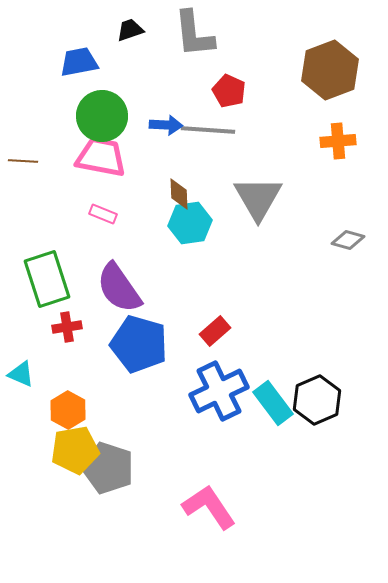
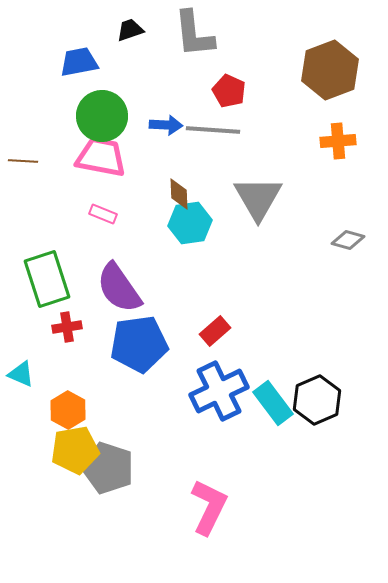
gray line: moved 5 px right
blue pentagon: rotated 24 degrees counterclockwise
pink L-shape: rotated 60 degrees clockwise
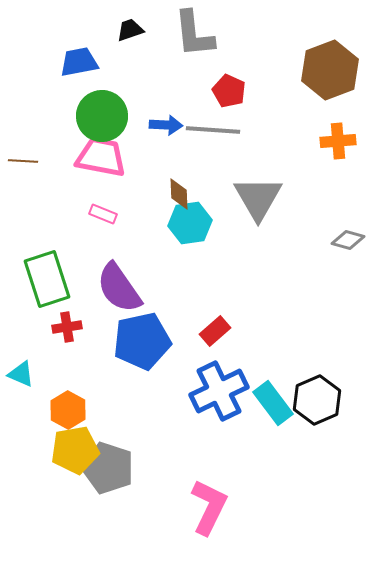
blue pentagon: moved 3 px right, 3 px up; rotated 4 degrees counterclockwise
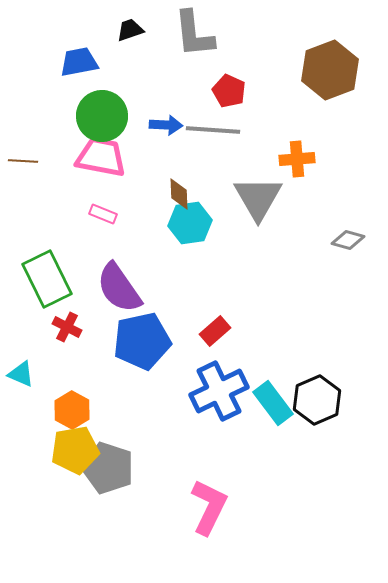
orange cross: moved 41 px left, 18 px down
green rectangle: rotated 8 degrees counterclockwise
red cross: rotated 36 degrees clockwise
orange hexagon: moved 4 px right
